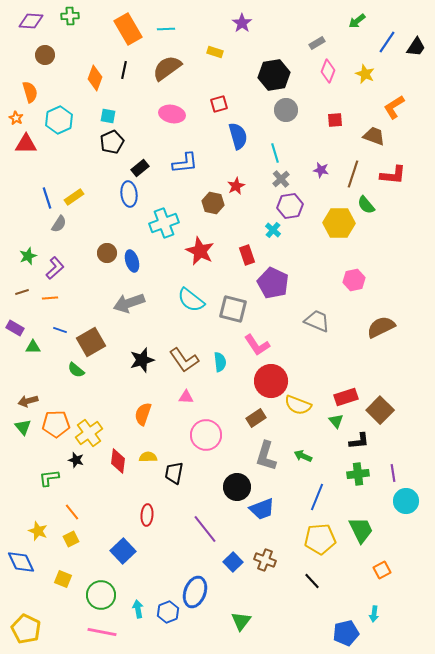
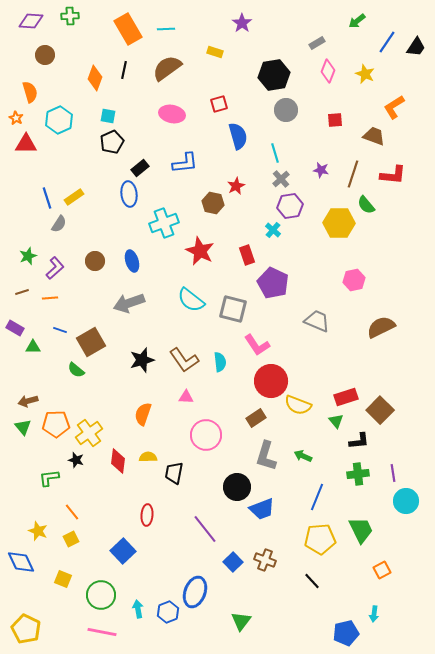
brown circle at (107, 253): moved 12 px left, 8 px down
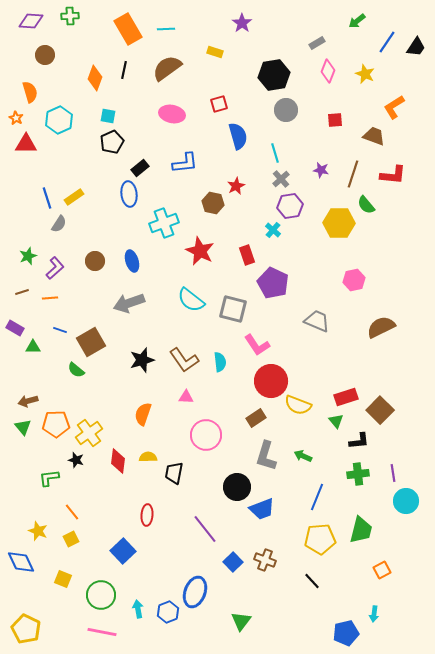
green trapezoid at (361, 530): rotated 40 degrees clockwise
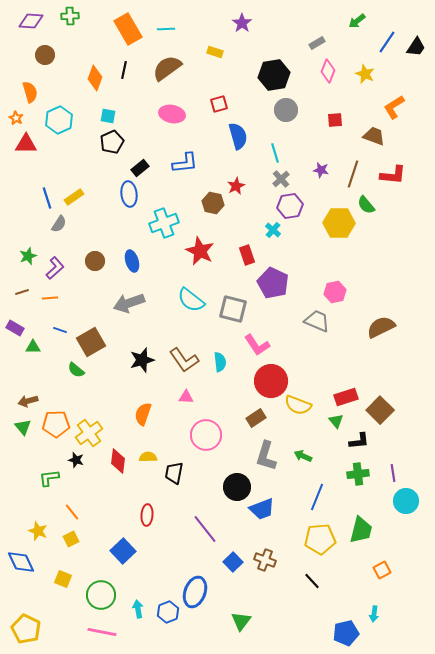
pink hexagon at (354, 280): moved 19 px left, 12 px down
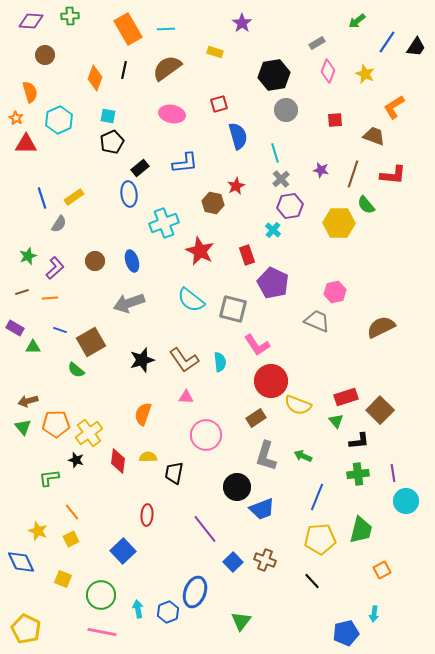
blue line at (47, 198): moved 5 px left
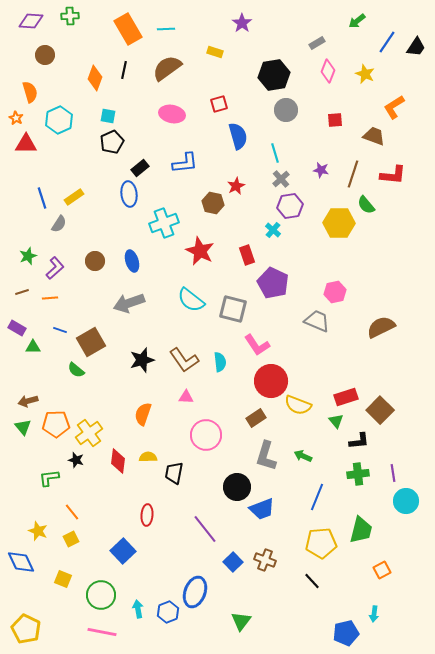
purple rectangle at (15, 328): moved 2 px right
yellow pentagon at (320, 539): moved 1 px right, 4 px down
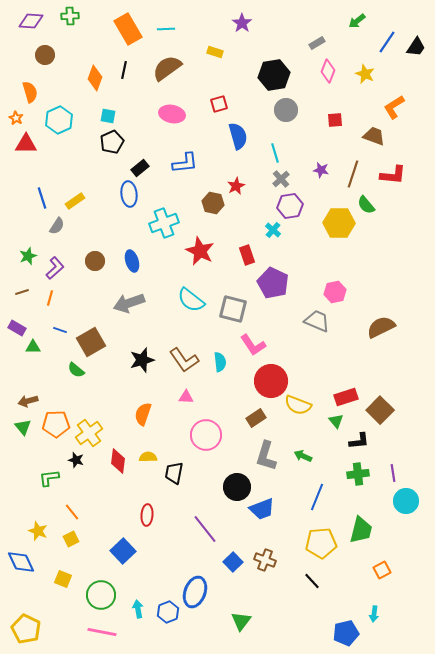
yellow rectangle at (74, 197): moved 1 px right, 4 px down
gray semicircle at (59, 224): moved 2 px left, 2 px down
orange line at (50, 298): rotated 70 degrees counterclockwise
pink L-shape at (257, 345): moved 4 px left
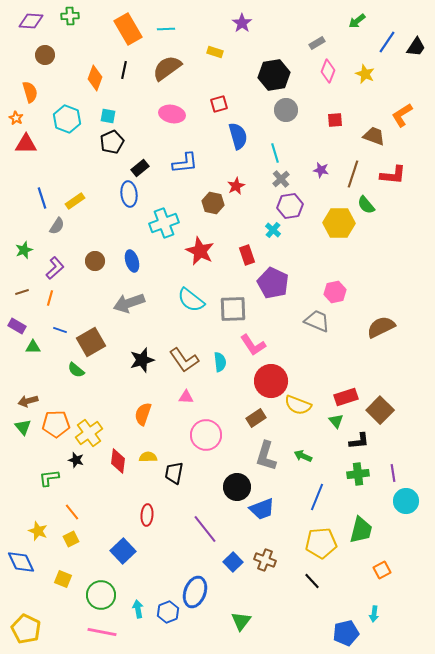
orange L-shape at (394, 107): moved 8 px right, 8 px down
cyan hexagon at (59, 120): moved 8 px right, 1 px up; rotated 16 degrees counterclockwise
green star at (28, 256): moved 4 px left, 6 px up
gray square at (233, 309): rotated 16 degrees counterclockwise
purple rectangle at (17, 328): moved 2 px up
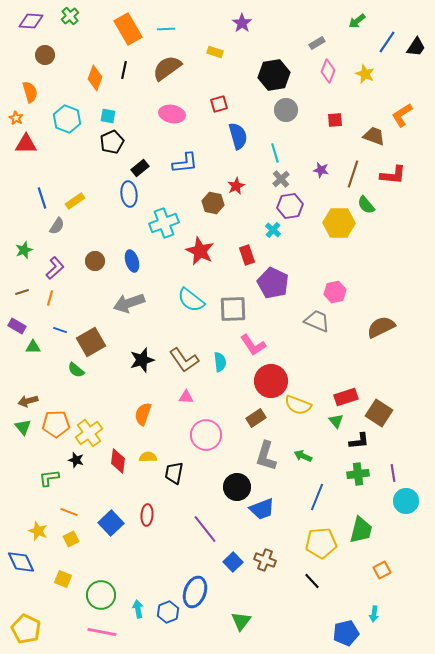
green cross at (70, 16): rotated 36 degrees counterclockwise
brown square at (380, 410): moved 1 px left, 3 px down; rotated 12 degrees counterclockwise
orange line at (72, 512): moved 3 px left; rotated 30 degrees counterclockwise
blue square at (123, 551): moved 12 px left, 28 px up
